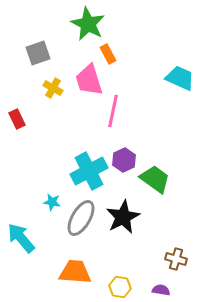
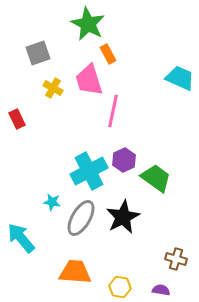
green trapezoid: moved 1 px right, 1 px up
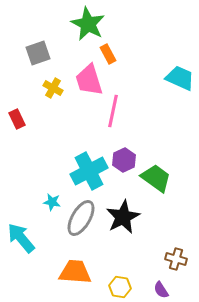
purple semicircle: rotated 132 degrees counterclockwise
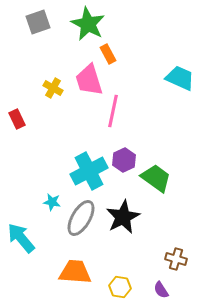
gray square: moved 31 px up
